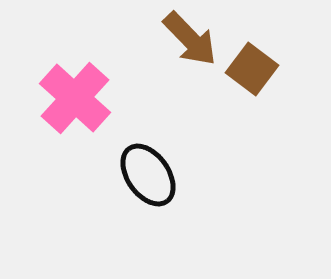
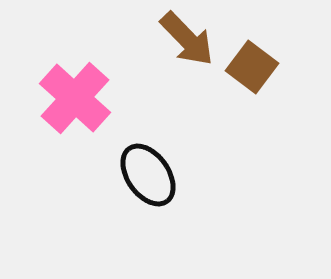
brown arrow: moved 3 px left
brown square: moved 2 px up
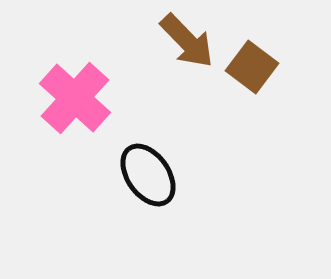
brown arrow: moved 2 px down
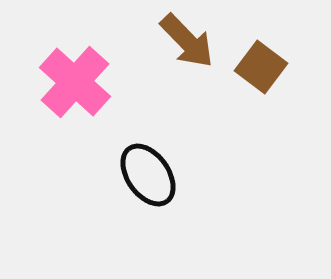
brown square: moved 9 px right
pink cross: moved 16 px up
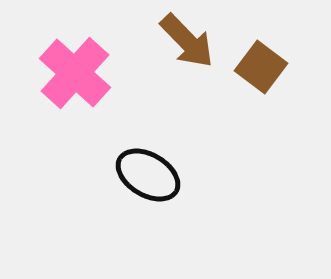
pink cross: moved 9 px up
black ellipse: rotated 24 degrees counterclockwise
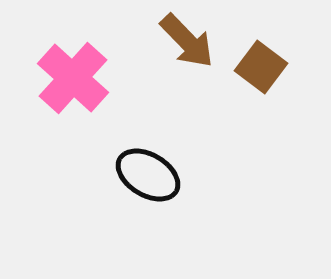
pink cross: moved 2 px left, 5 px down
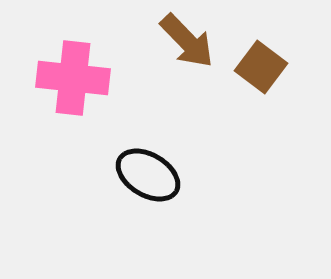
pink cross: rotated 36 degrees counterclockwise
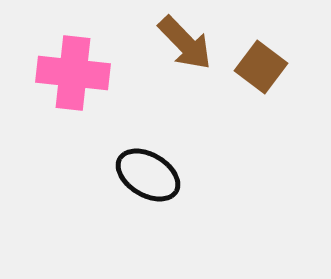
brown arrow: moved 2 px left, 2 px down
pink cross: moved 5 px up
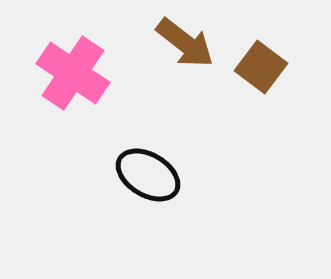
brown arrow: rotated 8 degrees counterclockwise
pink cross: rotated 28 degrees clockwise
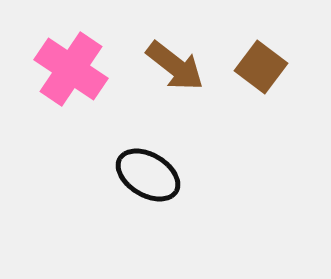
brown arrow: moved 10 px left, 23 px down
pink cross: moved 2 px left, 4 px up
